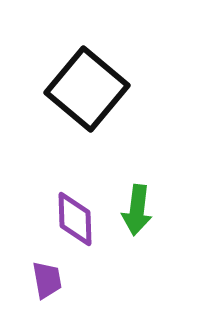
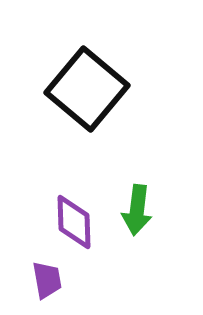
purple diamond: moved 1 px left, 3 px down
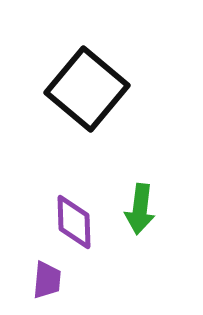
green arrow: moved 3 px right, 1 px up
purple trapezoid: rotated 15 degrees clockwise
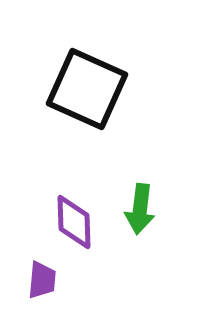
black square: rotated 16 degrees counterclockwise
purple trapezoid: moved 5 px left
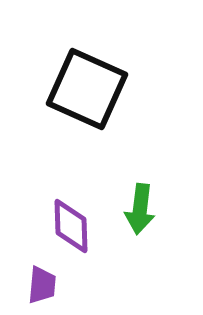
purple diamond: moved 3 px left, 4 px down
purple trapezoid: moved 5 px down
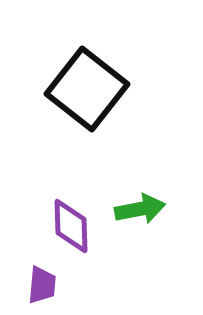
black square: rotated 14 degrees clockwise
green arrow: rotated 108 degrees counterclockwise
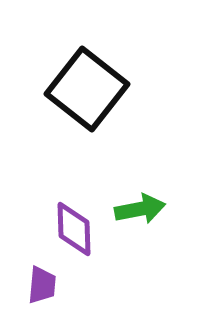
purple diamond: moved 3 px right, 3 px down
